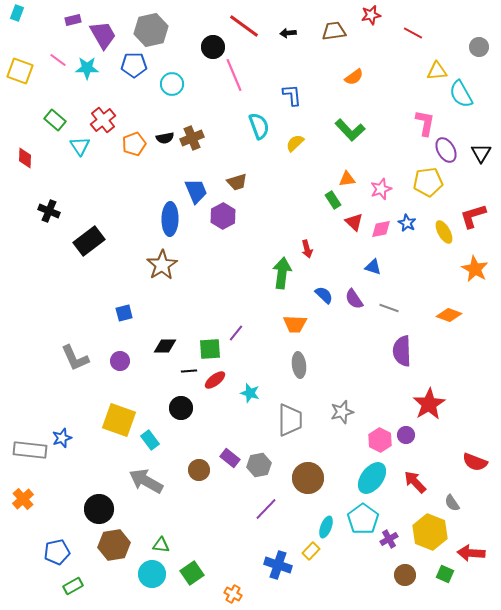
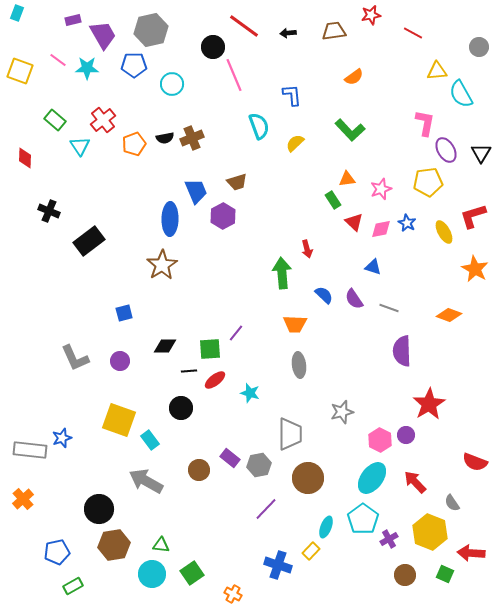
green arrow at (282, 273): rotated 12 degrees counterclockwise
gray trapezoid at (290, 420): moved 14 px down
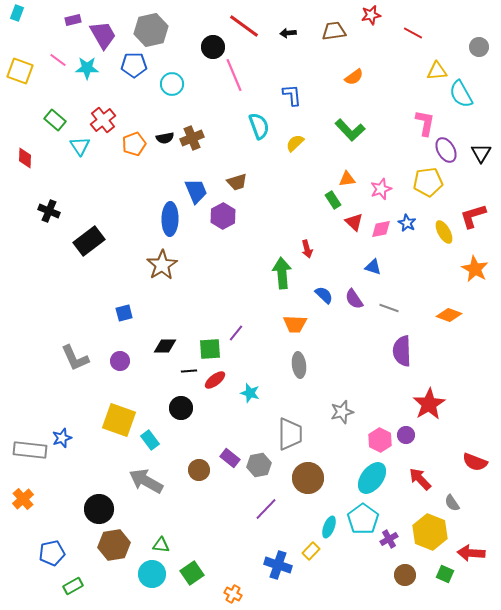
red arrow at (415, 482): moved 5 px right, 3 px up
cyan ellipse at (326, 527): moved 3 px right
blue pentagon at (57, 552): moved 5 px left, 1 px down
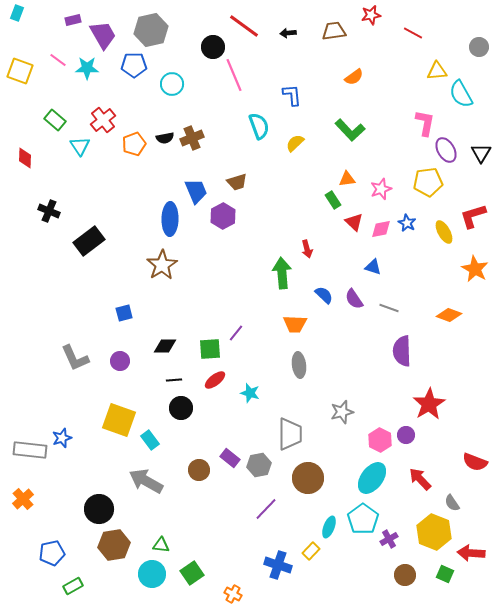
black line at (189, 371): moved 15 px left, 9 px down
yellow hexagon at (430, 532): moved 4 px right
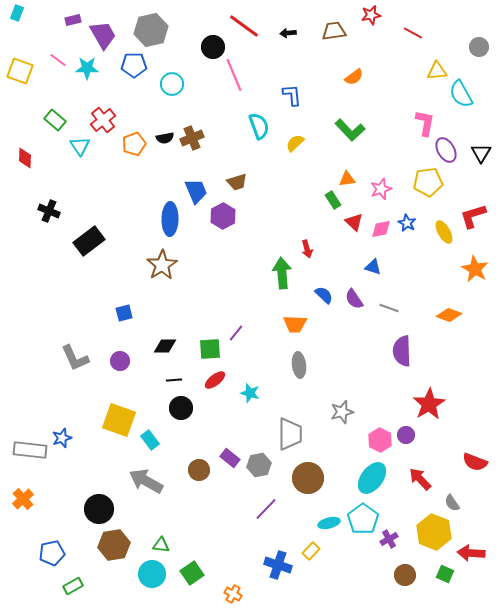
cyan ellipse at (329, 527): moved 4 px up; rotated 55 degrees clockwise
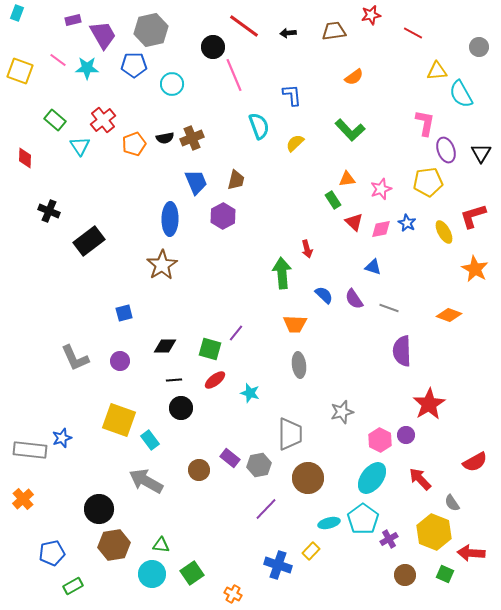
purple ellipse at (446, 150): rotated 10 degrees clockwise
brown trapezoid at (237, 182): moved 1 px left, 2 px up; rotated 60 degrees counterclockwise
blue trapezoid at (196, 191): moved 9 px up
green square at (210, 349): rotated 20 degrees clockwise
red semicircle at (475, 462): rotated 50 degrees counterclockwise
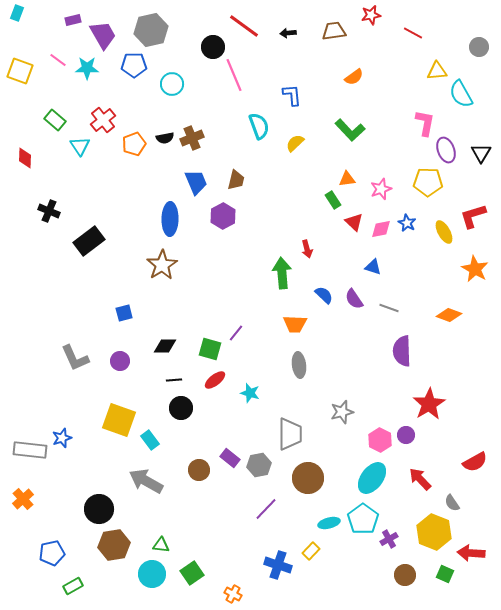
yellow pentagon at (428, 182): rotated 8 degrees clockwise
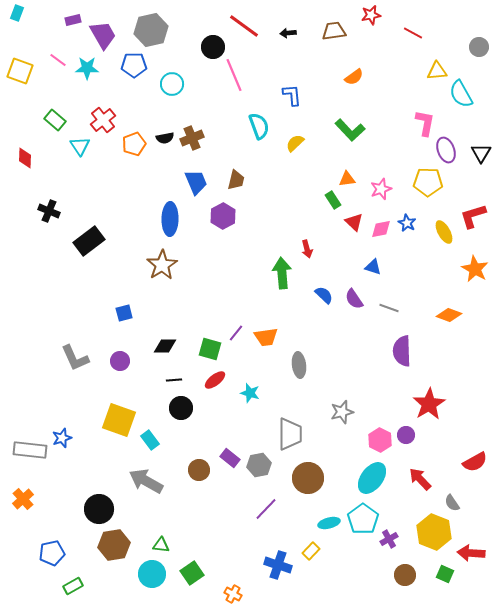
orange trapezoid at (295, 324): moved 29 px left, 13 px down; rotated 10 degrees counterclockwise
